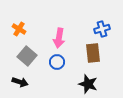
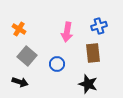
blue cross: moved 3 px left, 3 px up
pink arrow: moved 8 px right, 6 px up
blue circle: moved 2 px down
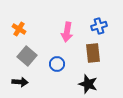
black arrow: rotated 14 degrees counterclockwise
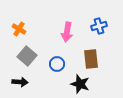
brown rectangle: moved 2 px left, 6 px down
black star: moved 8 px left
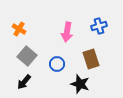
brown rectangle: rotated 12 degrees counterclockwise
black arrow: moved 4 px right; rotated 126 degrees clockwise
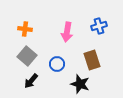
orange cross: moved 6 px right; rotated 24 degrees counterclockwise
brown rectangle: moved 1 px right, 1 px down
black arrow: moved 7 px right, 1 px up
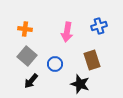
blue circle: moved 2 px left
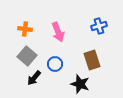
pink arrow: moved 9 px left; rotated 30 degrees counterclockwise
black arrow: moved 3 px right, 3 px up
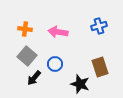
pink arrow: rotated 120 degrees clockwise
brown rectangle: moved 8 px right, 7 px down
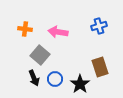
gray square: moved 13 px right, 1 px up
blue circle: moved 15 px down
black arrow: rotated 63 degrees counterclockwise
black star: rotated 18 degrees clockwise
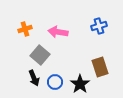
orange cross: rotated 24 degrees counterclockwise
blue circle: moved 3 px down
